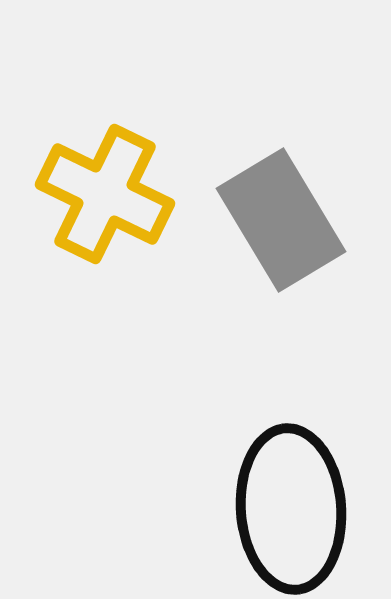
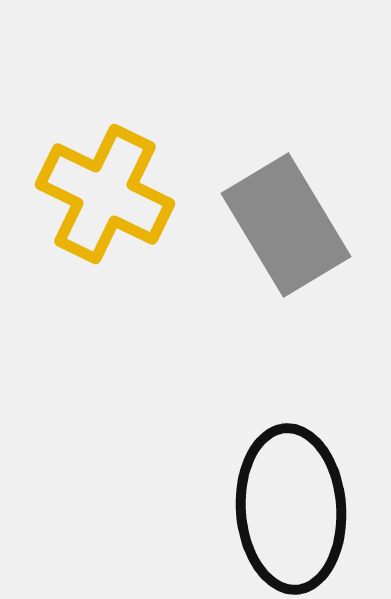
gray rectangle: moved 5 px right, 5 px down
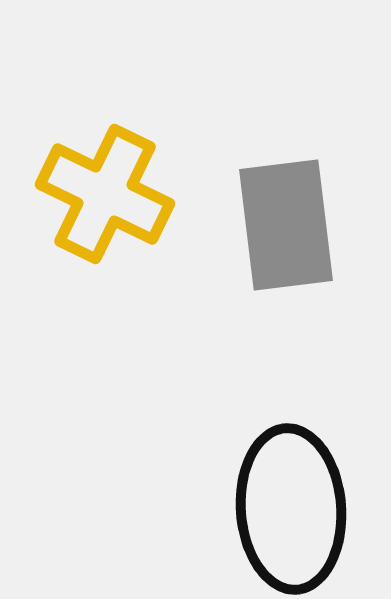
gray rectangle: rotated 24 degrees clockwise
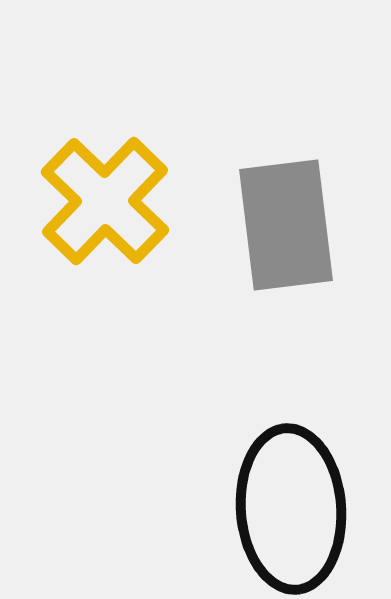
yellow cross: moved 7 px down; rotated 18 degrees clockwise
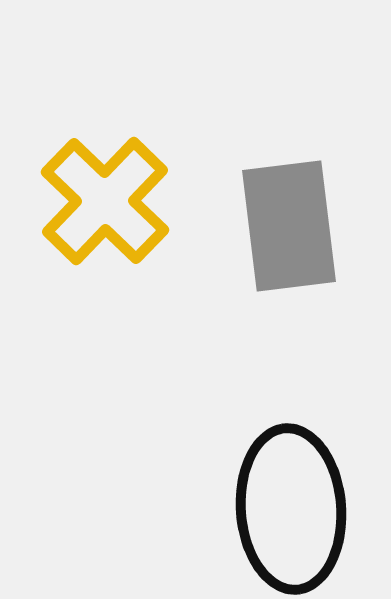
gray rectangle: moved 3 px right, 1 px down
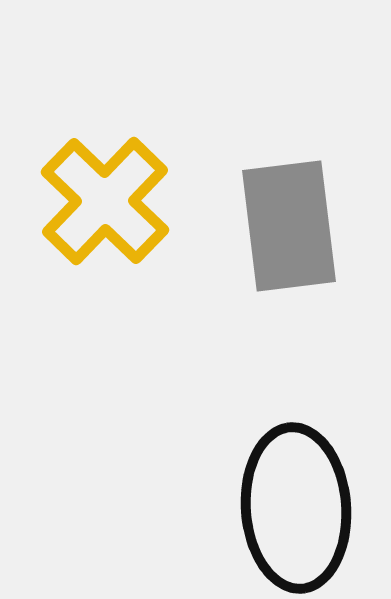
black ellipse: moved 5 px right, 1 px up
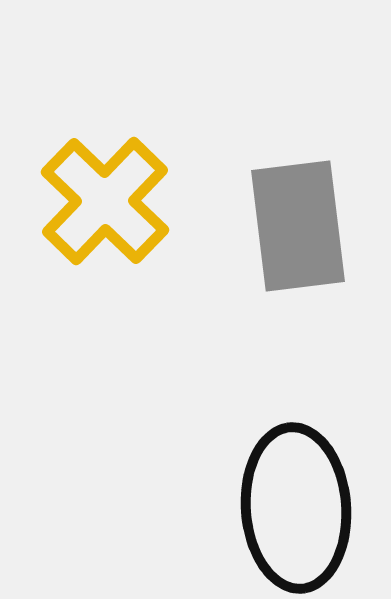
gray rectangle: moved 9 px right
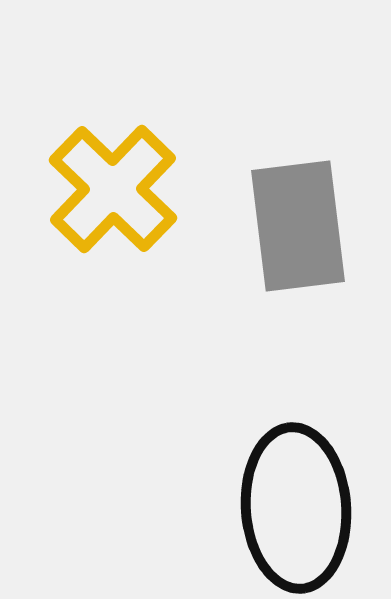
yellow cross: moved 8 px right, 12 px up
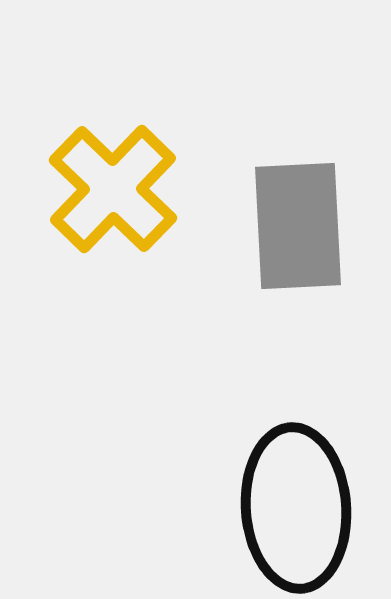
gray rectangle: rotated 4 degrees clockwise
